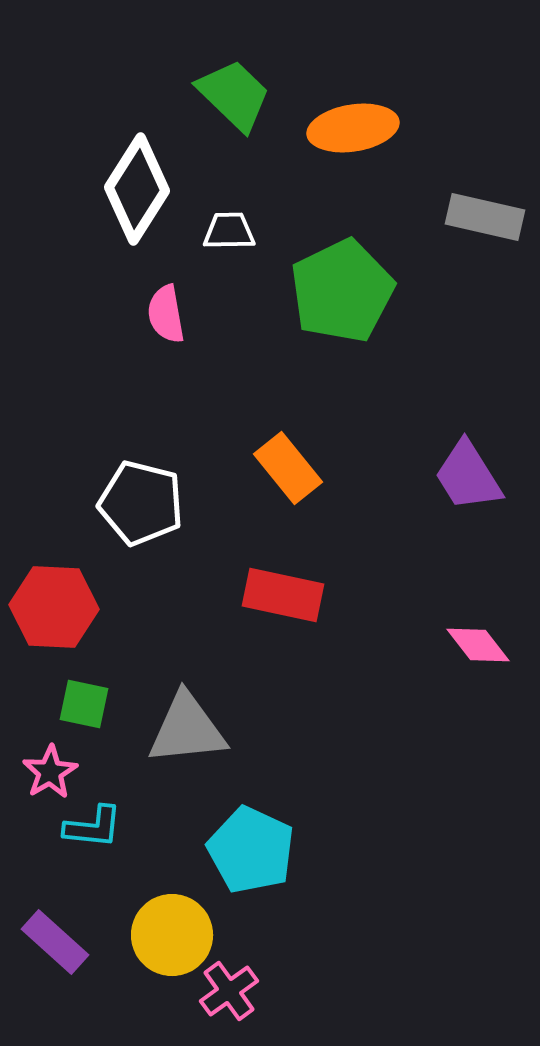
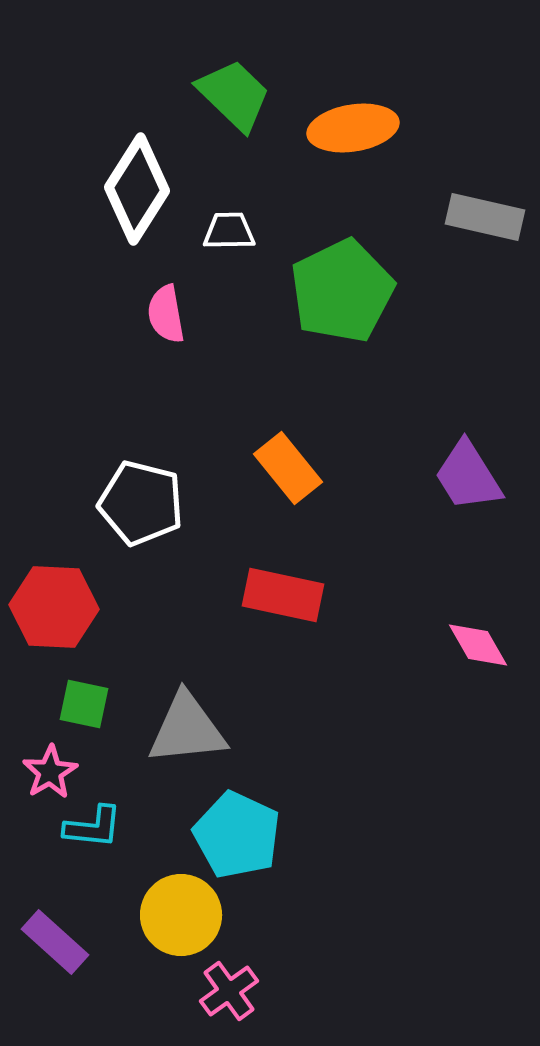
pink diamond: rotated 8 degrees clockwise
cyan pentagon: moved 14 px left, 15 px up
yellow circle: moved 9 px right, 20 px up
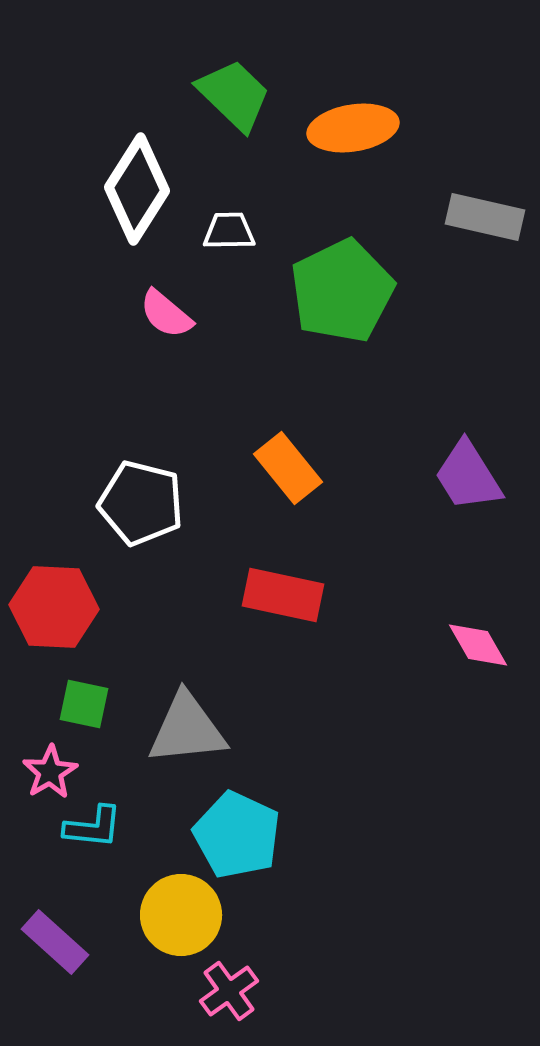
pink semicircle: rotated 40 degrees counterclockwise
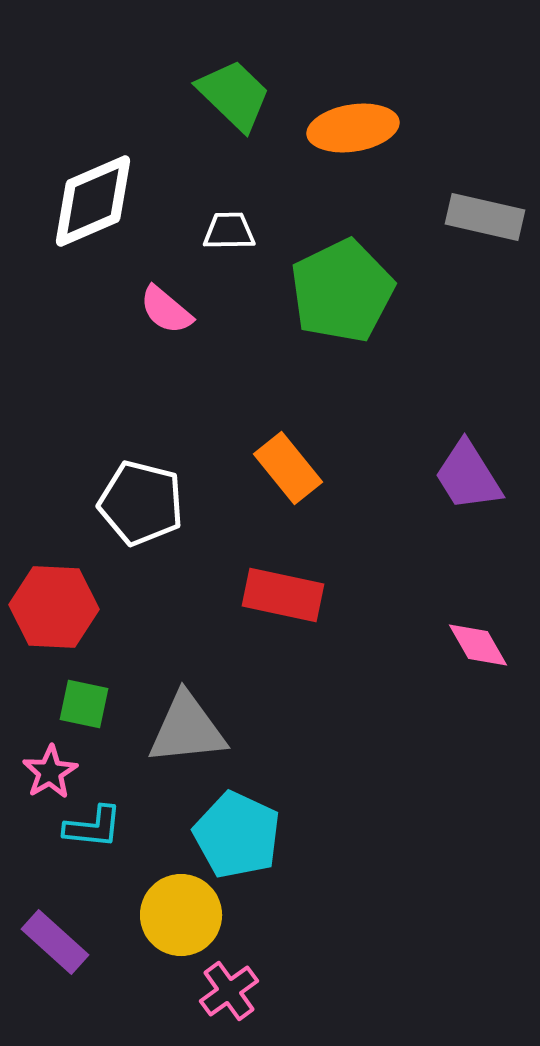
white diamond: moved 44 px left, 12 px down; rotated 34 degrees clockwise
pink semicircle: moved 4 px up
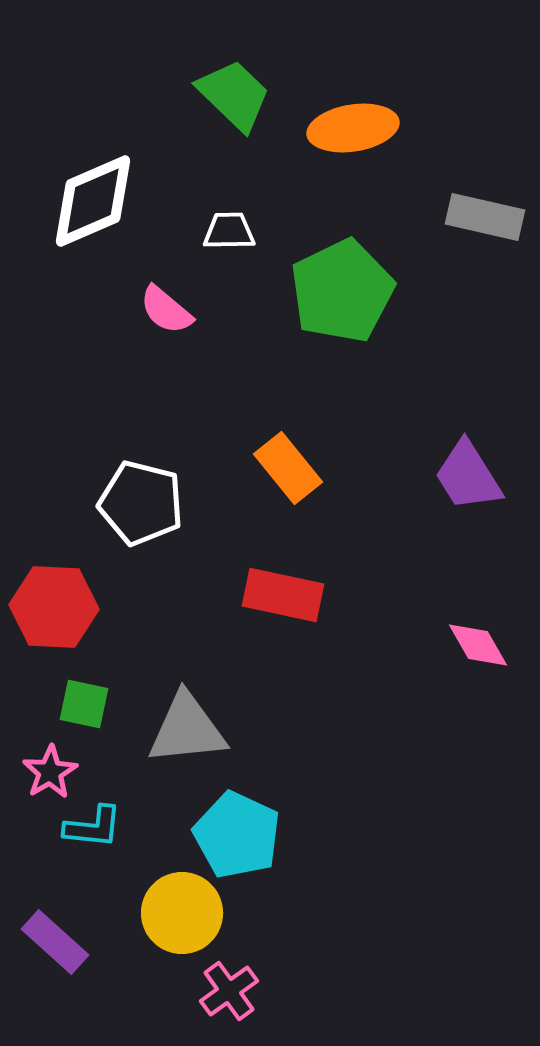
yellow circle: moved 1 px right, 2 px up
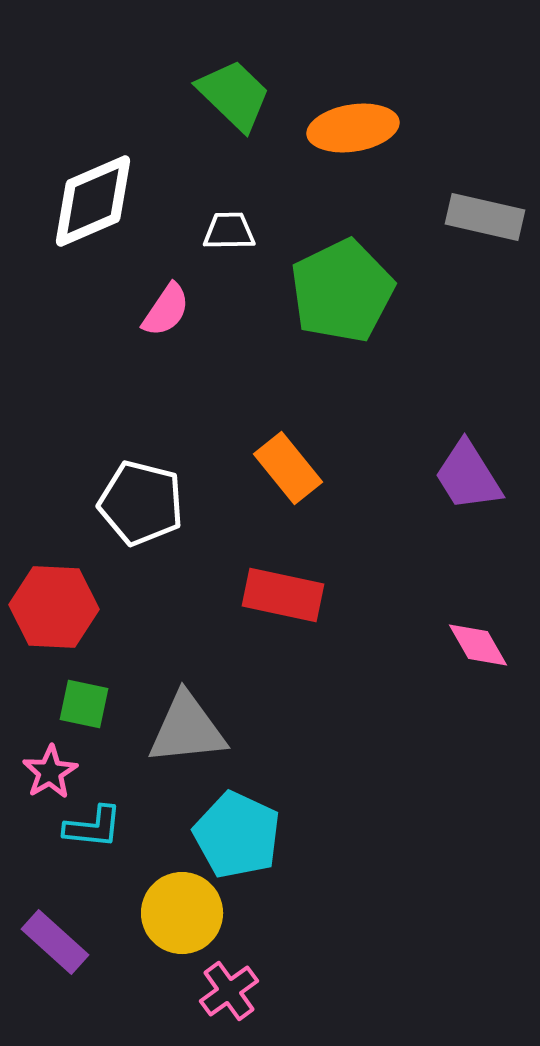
pink semicircle: rotated 96 degrees counterclockwise
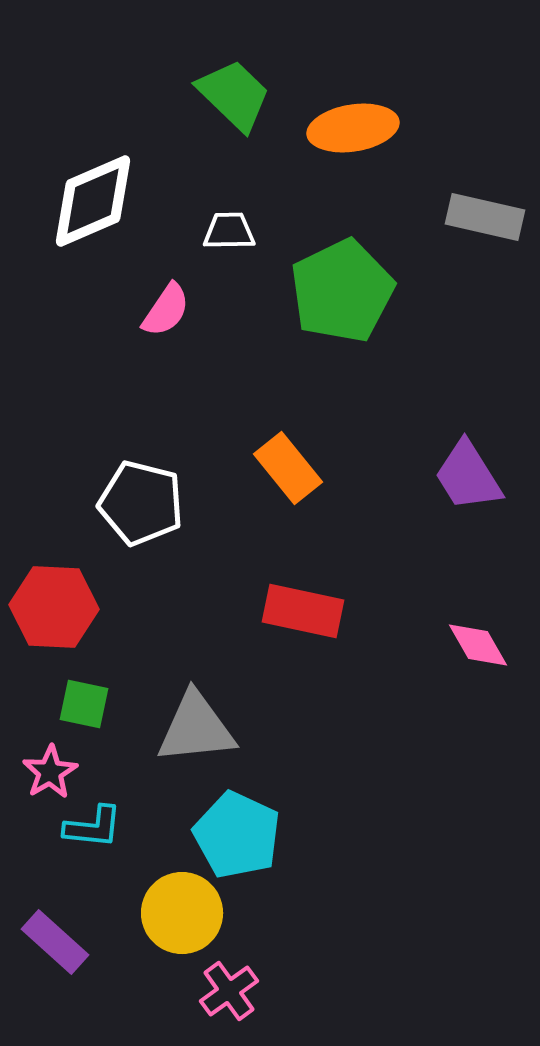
red rectangle: moved 20 px right, 16 px down
gray triangle: moved 9 px right, 1 px up
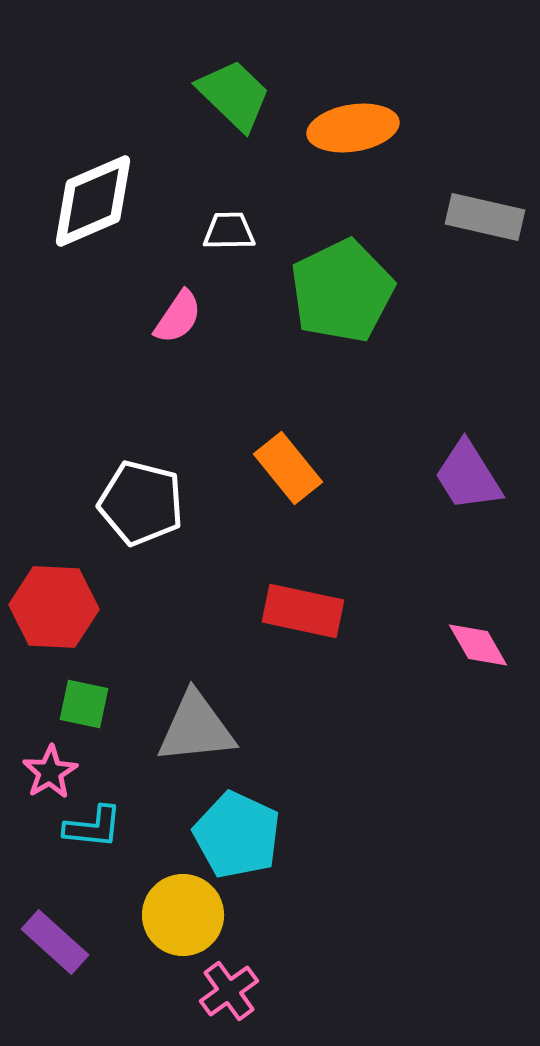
pink semicircle: moved 12 px right, 7 px down
yellow circle: moved 1 px right, 2 px down
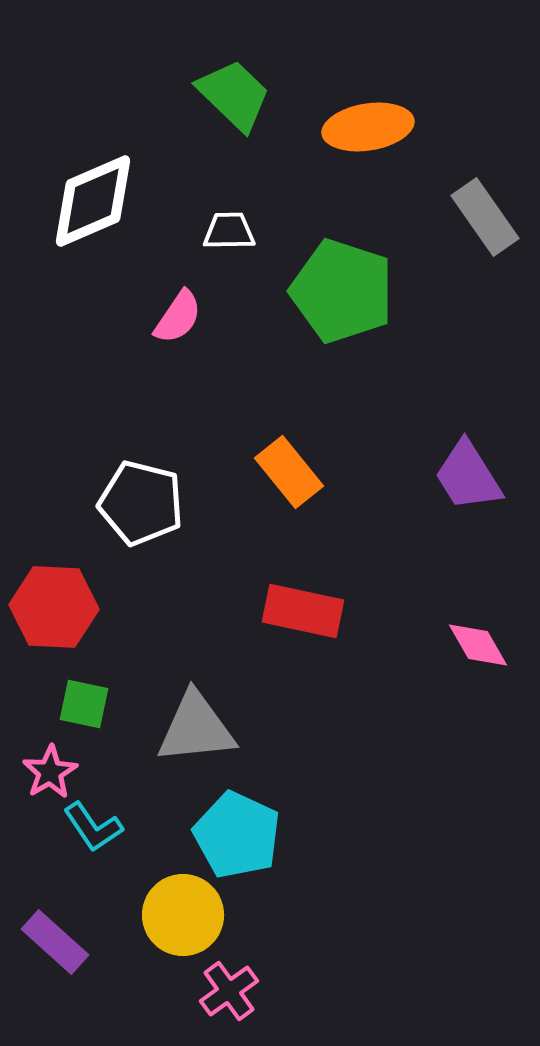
orange ellipse: moved 15 px right, 1 px up
gray rectangle: rotated 42 degrees clockwise
green pentagon: rotated 28 degrees counterclockwise
orange rectangle: moved 1 px right, 4 px down
cyan L-shape: rotated 50 degrees clockwise
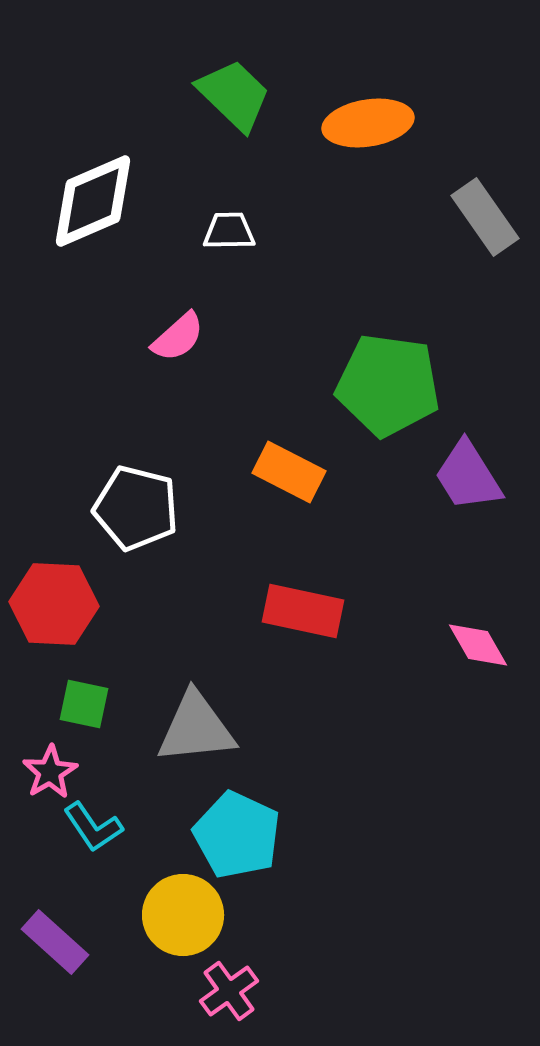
orange ellipse: moved 4 px up
green pentagon: moved 46 px right, 94 px down; rotated 10 degrees counterclockwise
pink semicircle: moved 20 px down; rotated 14 degrees clockwise
orange rectangle: rotated 24 degrees counterclockwise
white pentagon: moved 5 px left, 5 px down
red hexagon: moved 3 px up
